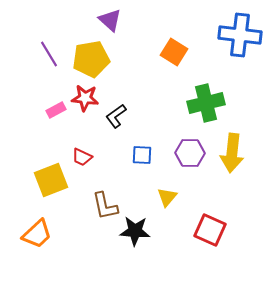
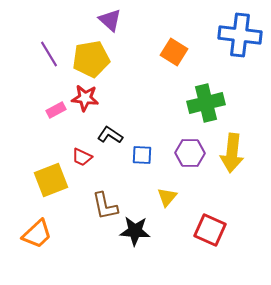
black L-shape: moved 6 px left, 19 px down; rotated 70 degrees clockwise
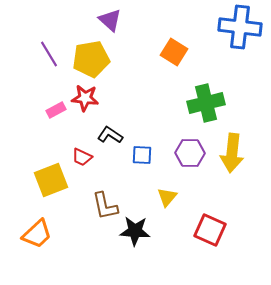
blue cross: moved 8 px up
